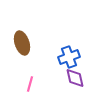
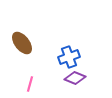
brown ellipse: rotated 20 degrees counterclockwise
purple diamond: rotated 55 degrees counterclockwise
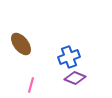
brown ellipse: moved 1 px left, 1 px down
pink line: moved 1 px right, 1 px down
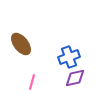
purple diamond: rotated 35 degrees counterclockwise
pink line: moved 1 px right, 3 px up
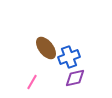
brown ellipse: moved 25 px right, 4 px down
pink line: rotated 14 degrees clockwise
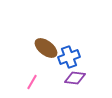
brown ellipse: rotated 15 degrees counterclockwise
purple diamond: rotated 20 degrees clockwise
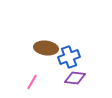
brown ellipse: rotated 30 degrees counterclockwise
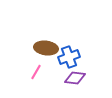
pink line: moved 4 px right, 10 px up
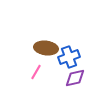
purple diamond: rotated 20 degrees counterclockwise
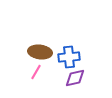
brown ellipse: moved 6 px left, 4 px down
blue cross: rotated 15 degrees clockwise
